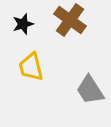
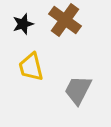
brown cross: moved 5 px left
gray trapezoid: moved 12 px left; rotated 60 degrees clockwise
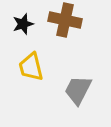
brown cross: rotated 24 degrees counterclockwise
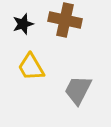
yellow trapezoid: rotated 16 degrees counterclockwise
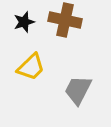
black star: moved 1 px right, 2 px up
yellow trapezoid: rotated 104 degrees counterclockwise
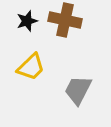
black star: moved 3 px right, 1 px up
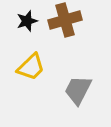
brown cross: rotated 28 degrees counterclockwise
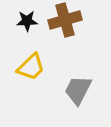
black star: rotated 15 degrees clockwise
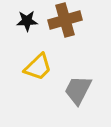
yellow trapezoid: moved 7 px right
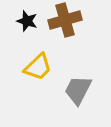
black star: rotated 20 degrees clockwise
